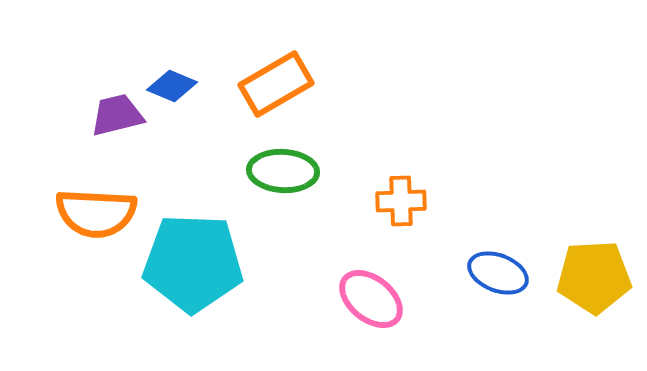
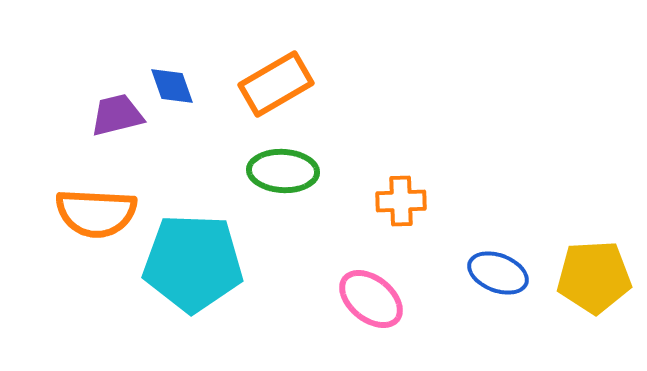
blue diamond: rotated 48 degrees clockwise
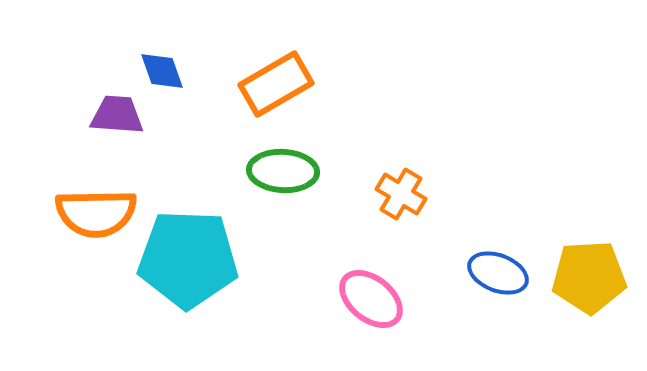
blue diamond: moved 10 px left, 15 px up
purple trapezoid: rotated 18 degrees clockwise
orange cross: moved 7 px up; rotated 33 degrees clockwise
orange semicircle: rotated 4 degrees counterclockwise
cyan pentagon: moved 5 px left, 4 px up
yellow pentagon: moved 5 px left
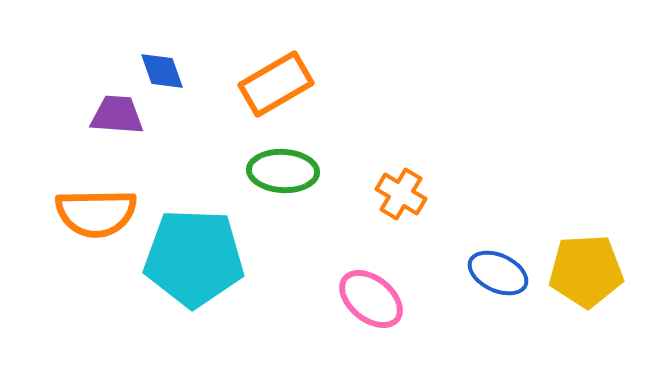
cyan pentagon: moved 6 px right, 1 px up
blue ellipse: rotated 4 degrees clockwise
yellow pentagon: moved 3 px left, 6 px up
